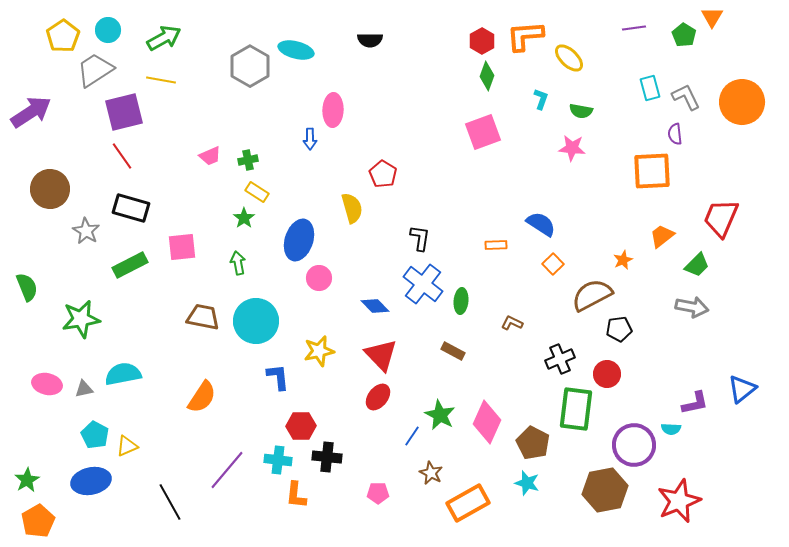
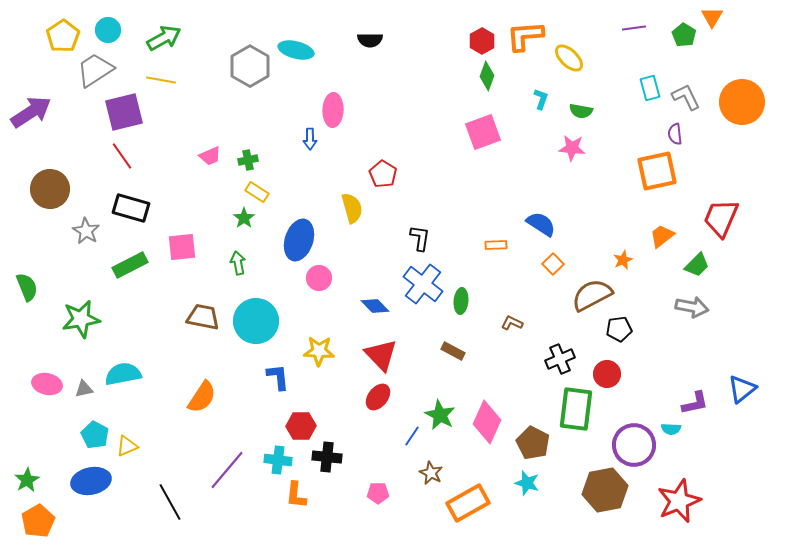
orange square at (652, 171): moved 5 px right; rotated 9 degrees counterclockwise
yellow star at (319, 351): rotated 16 degrees clockwise
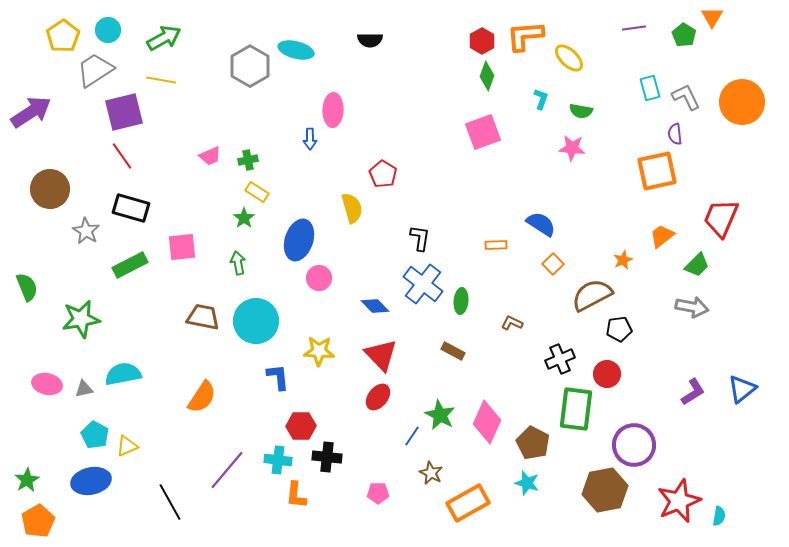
purple L-shape at (695, 403): moved 2 px left, 11 px up; rotated 20 degrees counterclockwise
cyan semicircle at (671, 429): moved 48 px right, 87 px down; rotated 84 degrees counterclockwise
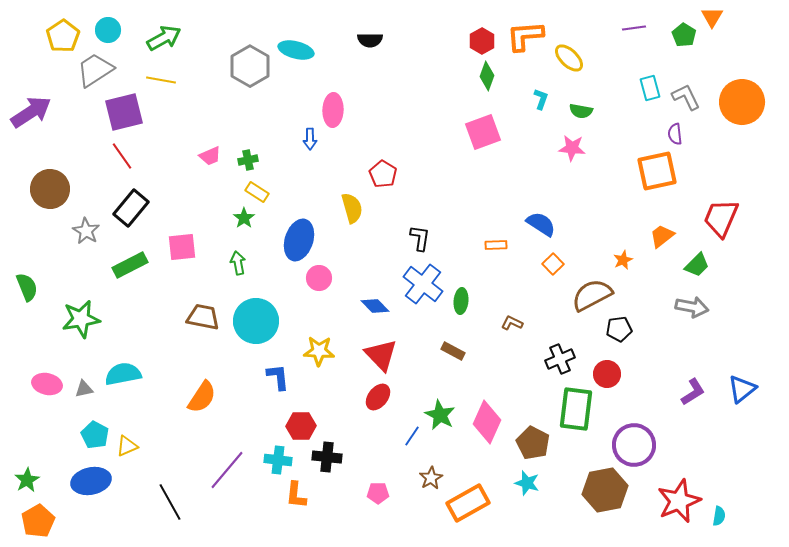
black rectangle at (131, 208): rotated 66 degrees counterclockwise
brown star at (431, 473): moved 5 px down; rotated 15 degrees clockwise
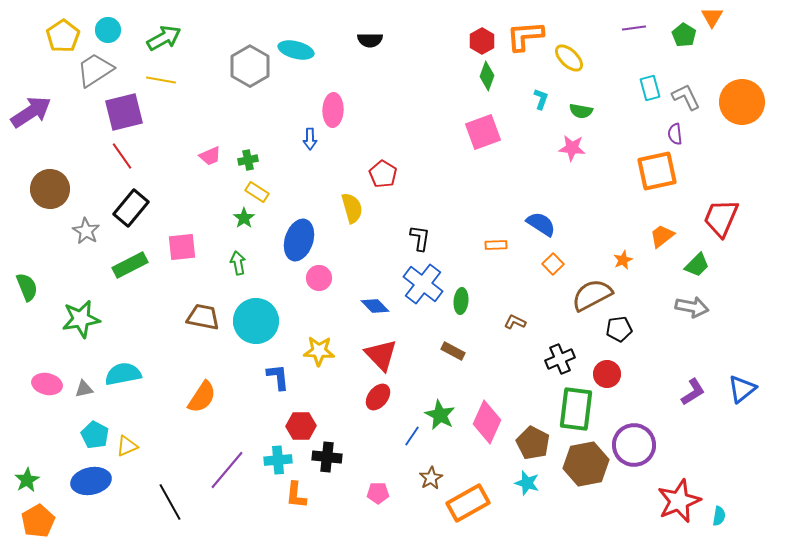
brown L-shape at (512, 323): moved 3 px right, 1 px up
cyan cross at (278, 460): rotated 12 degrees counterclockwise
brown hexagon at (605, 490): moved 19 px left, 26 px up
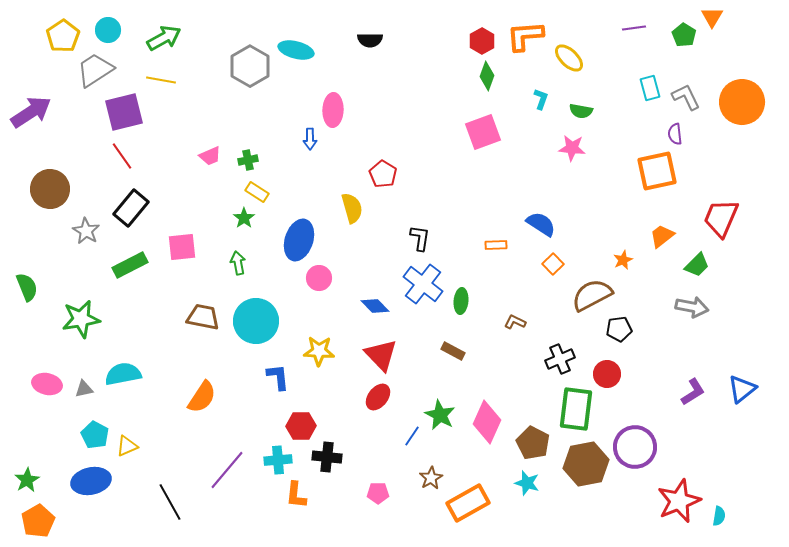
purple circle at (634, 445): moved 1 px right, 2 px down
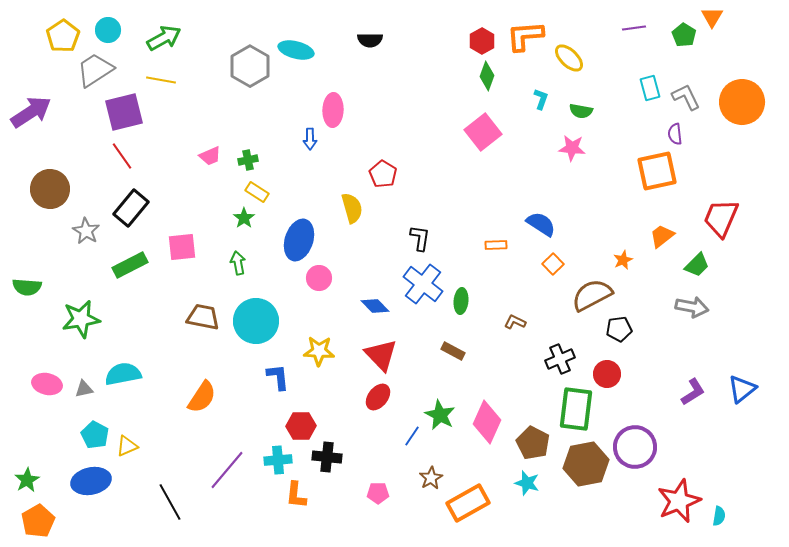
pink square at (483, 132): rotated 18 degrees counterclockwise
green semicircle at (27, 287): rotated 116 degrees clockwise
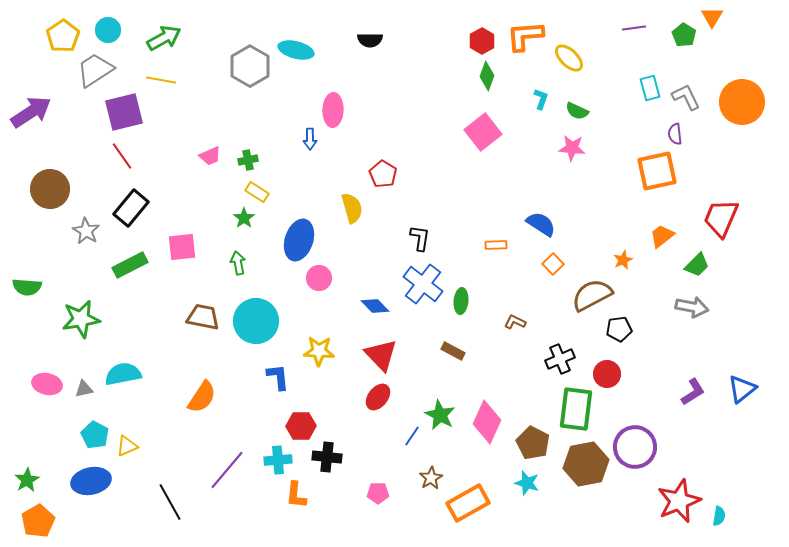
green semicircle at (581, 111): moved 4 px left; rotated 15 degrees clockwise
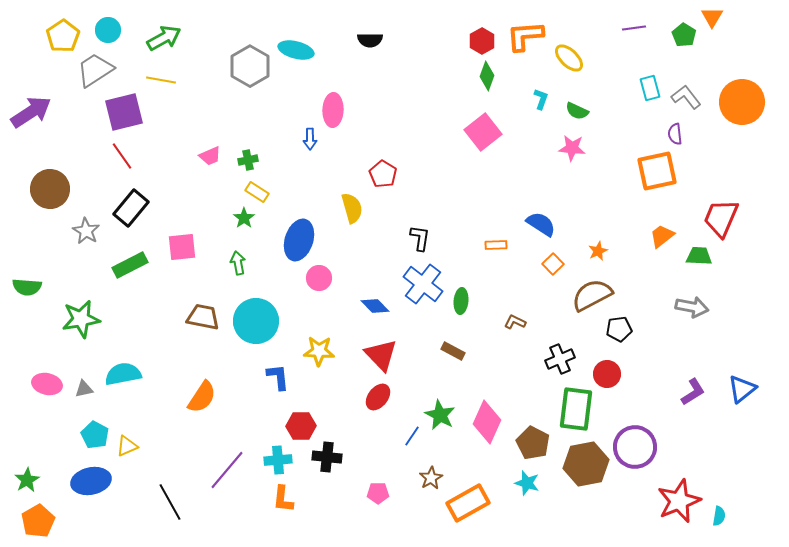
gray L-shape at (686, 97): rotated 12 degrees counterclockwise
orange star at (623, 260): moved 25 px left, 9 px up
green trapezoid at (697, 265): moved 2 px right, 9 px up; rotated 132 degrees counterclockwise
orange L-shape at (296, 495): moved 13 px left, 4 px down
